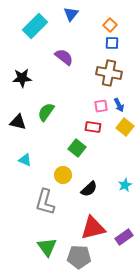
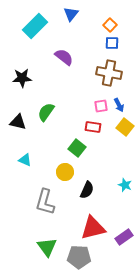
yellow circle: moved 2 px right, 3 px up
cyan star: rotated 24 degrees counterclockwise
black semicircle: moved 2 px left, 1 px down; rotated 24 degrees counterclockwise
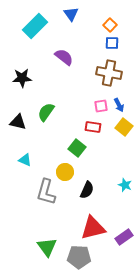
blue triangle: rotated 14 degrees counterclockwise
yellow square: moved 1 px left
gray L-shape: moved 1 px right, 10 px up
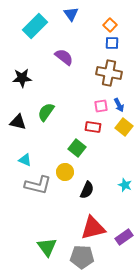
gray L-shape: moved 8 px left, 7 px up; rotated 92 degrees counterclockwise
gray pentagon: moved 3 px right
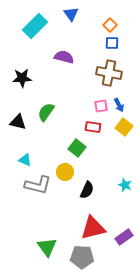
purple semicircle: rotated 24 degrees counterclockwise
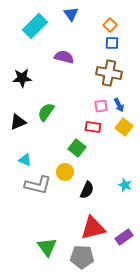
black triangle: rotated 36 degrees counterclockwise
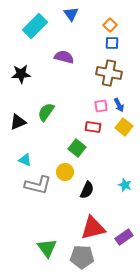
black star: moved 1 px left, 4 px up
green triangle: moved 1 px down
